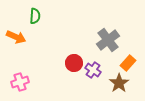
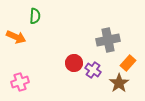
gray cross: rotated 25 degrees clockwise
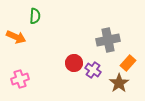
pink cross: moved 3 px up
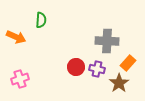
green semicircle: moved 6 px right, 4 px down
gray cross: moved 1 px left, 1 px down; rotated 15 degrees clockwise
red circle: moved 2 px right, 4 px down
purple cross: moved 4 px right, 1 px up; rotated 21 degrees counterclockwise
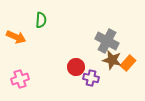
gray cross: rotated 25 degrees clockwise
purple cross: moved 6 px left, 9 px down
brown star: moved 7 px left, 23 px up; rotated 24 degrees counterclockwise
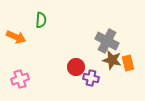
orange rectangle: rotated 56 degrees counterclockwise
